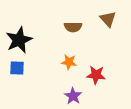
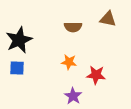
brown triangle: rotated 36 degrees counterclockwise
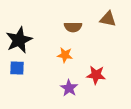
orange star: moved 4 px left, 7 px up
purple star: moved 4 px left, 8 px up
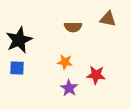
orange star: moved 7 px down
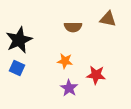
orange star: moved 1 px up
blue square: rotated 21 degrees clockwise
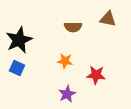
purple star: moved 2 px left, 6 px down; rotated 12 degrees clockwise
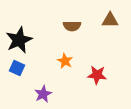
brown triangle: moved 2 px right, 1 px down; rotated 12 degrees counterclockwise
brown semicircle: moved 1 px left, 1 px up
orange star: rotated 21 degrees clockwise
red star: moved 1 px right
purple star: moved 24 px left
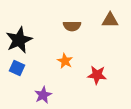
purple star: moved 1 px down
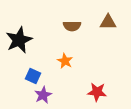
brown triangle: moved 2 px left, 2 px down
blue square: moved 16 px right, 8 px down
red star: moved 17 px down
